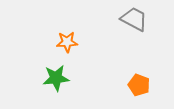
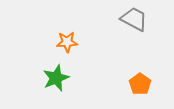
green star: rotated 16 degrees counterclockwise
orange pentagon: moved 1 px right, 1 px up; rotated 15 degrees clockwise
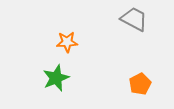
orange pentagon: rotated 10 degrees clockwise
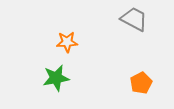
green star: rotated 12 degrees clockwise
orange pentagon: moved 1 px right, 1 px up
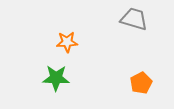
gray trapezoid: rotated 12 degrees counterclockwise
green star: rotated 12 degrees clockwise
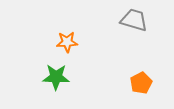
gray trapezoid: moved 1 px down
green star: moved 1 px up
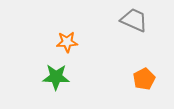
gray trapezoid: rotated 8 degrees clockwise
orange pentagon: moved 3 px right, 4 px up
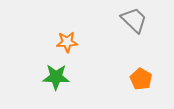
gray trapezoid: rotated 20 degrees clockwise
orange pentagon: moved 3 px left; rotated 15 degrees counterclockwise
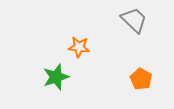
orange star: moved 12 px right, 5 px down; rotated 10 degrees clockwise
green star: rotated 20 degrees counterclockwise
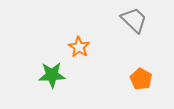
orange star: rotated 25 degrees clockwise
green star: moved 4 px left, 2 px up; rotated 16 degrees clockwise
